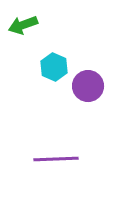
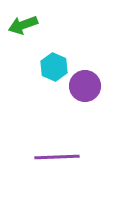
purple circle: moved 3 px left
purple line: moved 1 px right, 2 px up
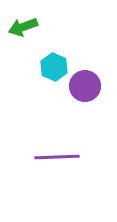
green arrow: moved 2 px down
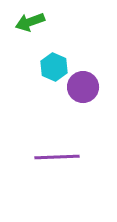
green arrow: moved 7 px right, 5 px up
purple circle: moved 2 px left, 1 px down
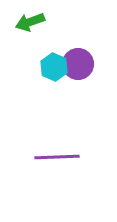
purple circle: moved 5 px left, 23 px up
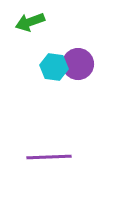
cyan hexagon: rotated 16 degrees counterclockwise
purple line: moved 8 px left
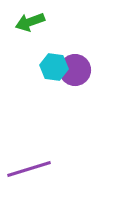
purple circle: moved 3 px left, 6 px down
purple line: moved 20 px left, 12 px down; rotated 15 degrees counterclockwise
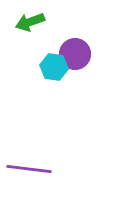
purple circle: moved 16 px up
purple line: rotated 24 degrees clockwise
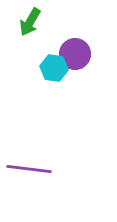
green arrow: rotated 40 degrees counterclockwise
cyan hexagon: moved 1 px down
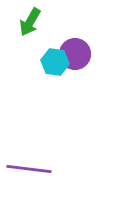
cyan hexagon: moved 1 px right, 6 px up
